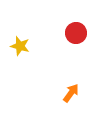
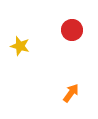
red circle: moved 4 px left, 3 px up
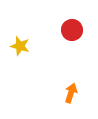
orange arrow: rotated 18 degrees counterclockwise
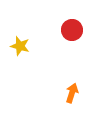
orange arrow: moved 1 px right
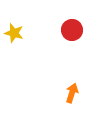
yellow star: moved 6 px left, 13 px up
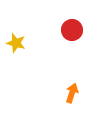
yellow star: moved 2 px right, 10 px down
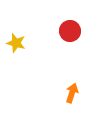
red circle: moved 2 px left, 1 px down
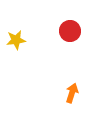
yellow star: moved 3 px up; rotated 24 degrees counterclockwise
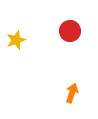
yellow star: rotated 12 degrees counterclockwise
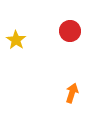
yellow star: rotated 18 degrees counterclockwise
